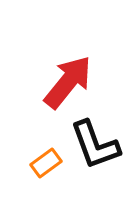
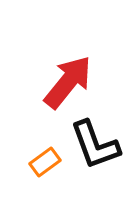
orange rectangle: moved 1 px left, 1 px up
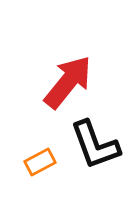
orange rectangle: moved 5 px left; rotated 8 degrees clockwise
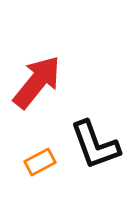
red arrow: moved 31 px left
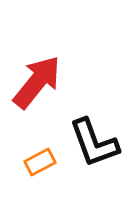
black L-shape: moved 1 px left, 2 px up
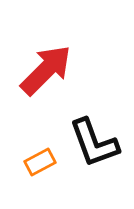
red arrow: moved 9 px right, 12 px up; rotated 6 degrees clockwise
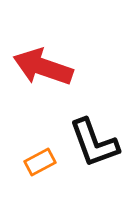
red arrow: moved 3 px left, 3 px up; rotated 116 degrees counterclockwise
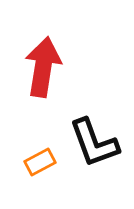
red arrow: rotated 80 degrees clockwise
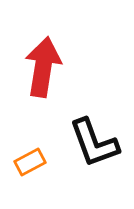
orange rectangle: moved 10 px left
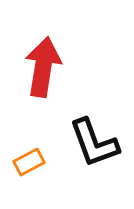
orange rectangle: moved 1 px left
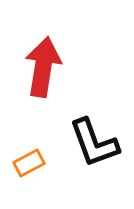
orange rectangle: moved 1 px down
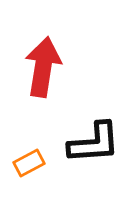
black L-shape: rotated 74 degrees counterclockwise
